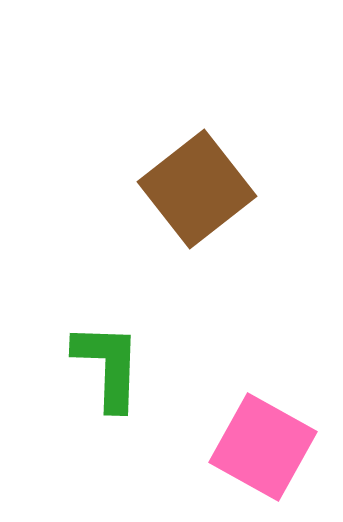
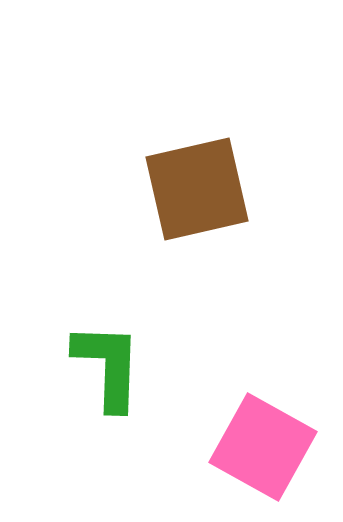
brown square: rotated 25 degrees clockwise
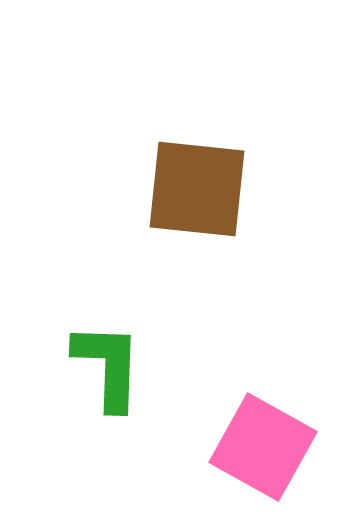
brown square: rotated 19 degrees clockwise
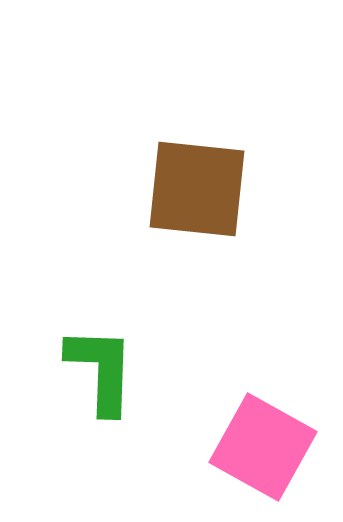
green L-shape: moved 7 px left, 4 px down
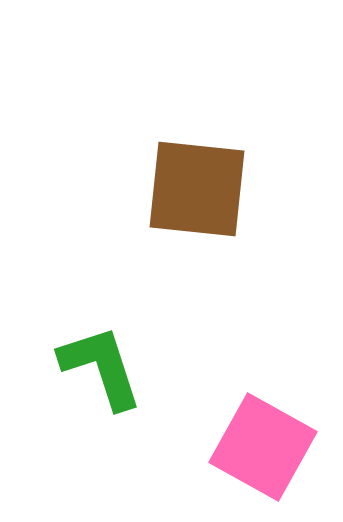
green L-shape: moved 3 px up; rotated 20 degrees counterclockwise
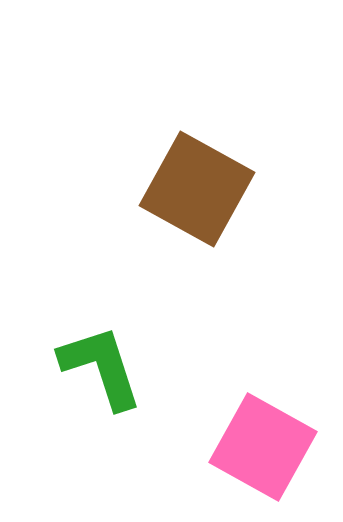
brown square: rotated 23 degrees clockwise
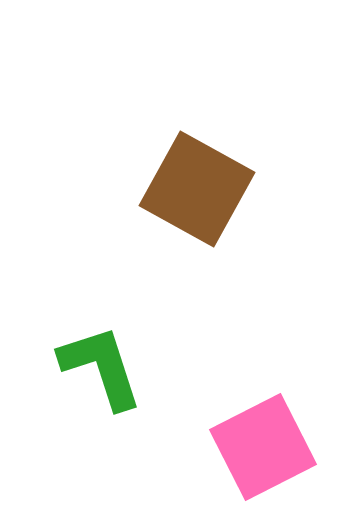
pink square: rotated 34 degrees clockwise
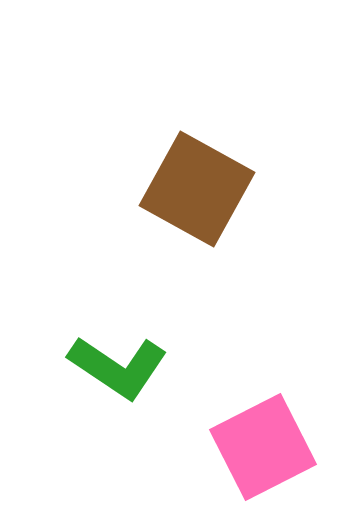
green L-shape: moved 17 px right; rotated 142 degrees clockwise
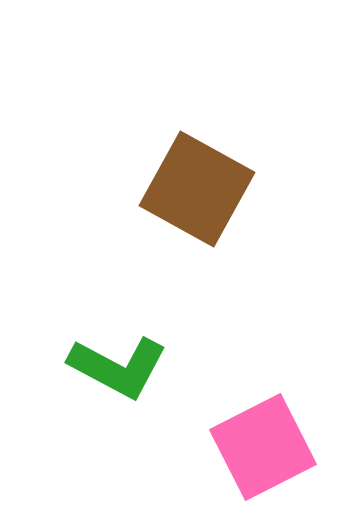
green L-shape: rotated 6 degrees counterclockwise
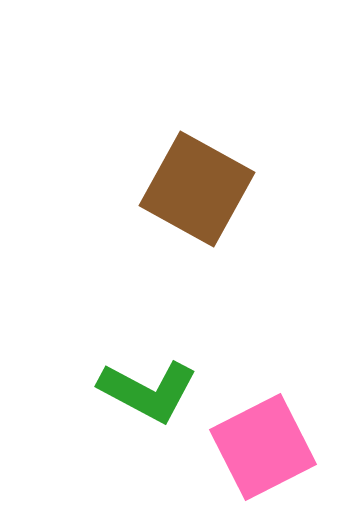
green L-shape: moved 30 px right, 24 px down
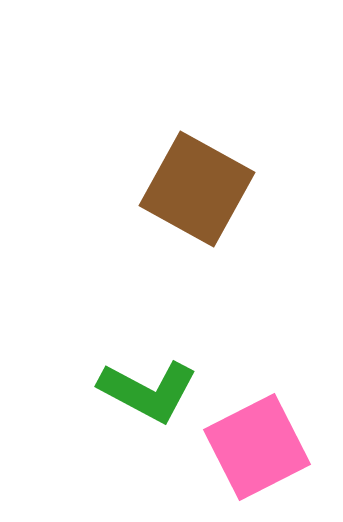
pink square: moved 6 px left
